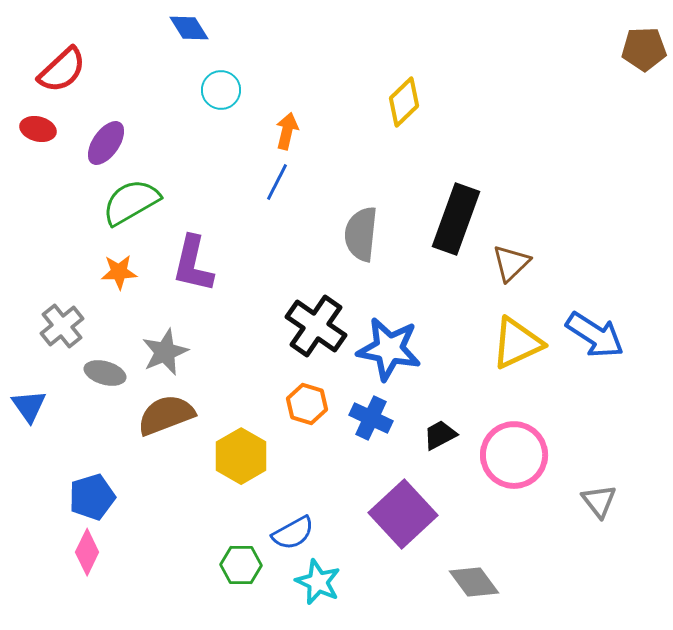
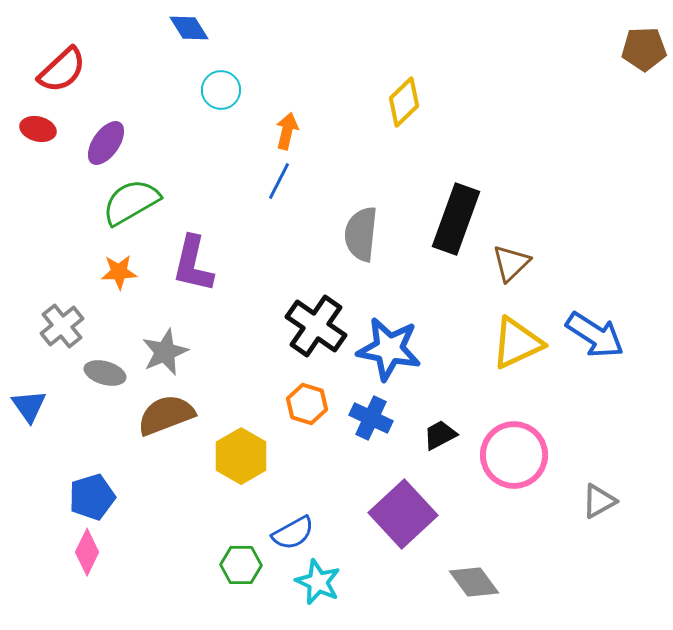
blue line: moved 2 px right, 1 px up
gray triangle: rotated 39 degrees clockwise
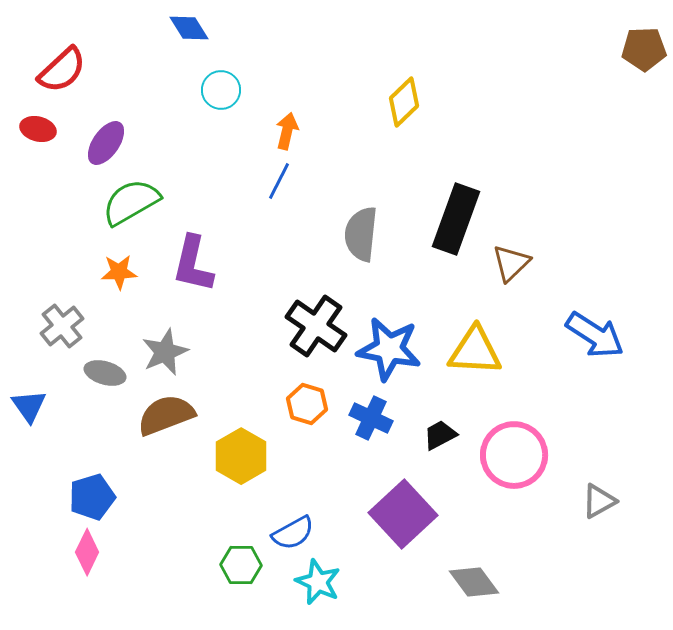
yellow triangle: moved 42 px left, 8 px down; rotated 28 degrees clockwise
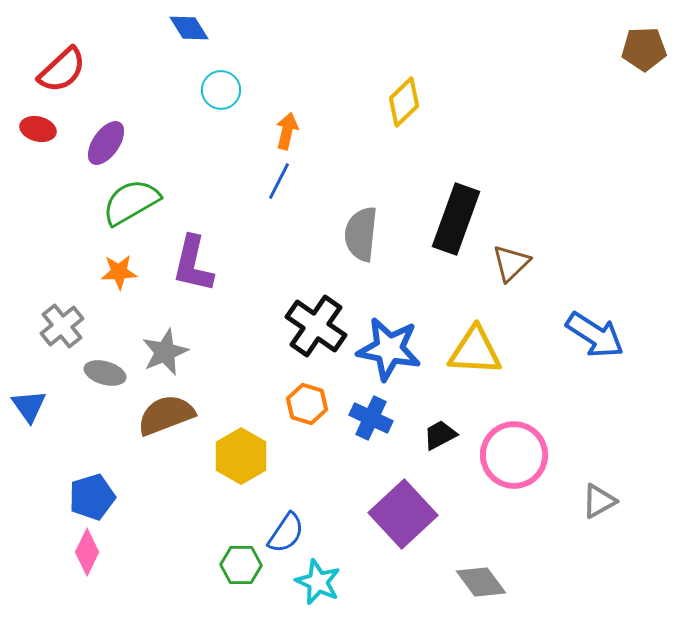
blue semicircle: moved 7 px left; rotated 27 degrees counterclockwise
gray diamond: moved 7 px right
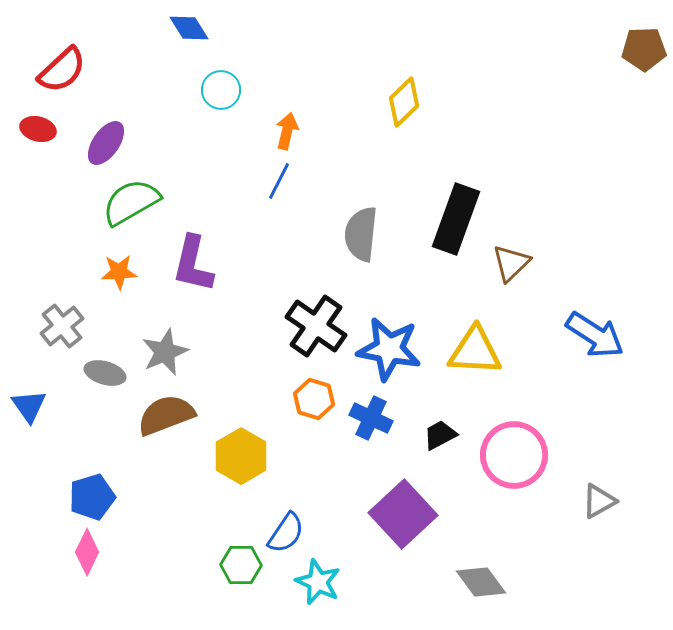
orange hexagon: moved 7 px right, 5 px up
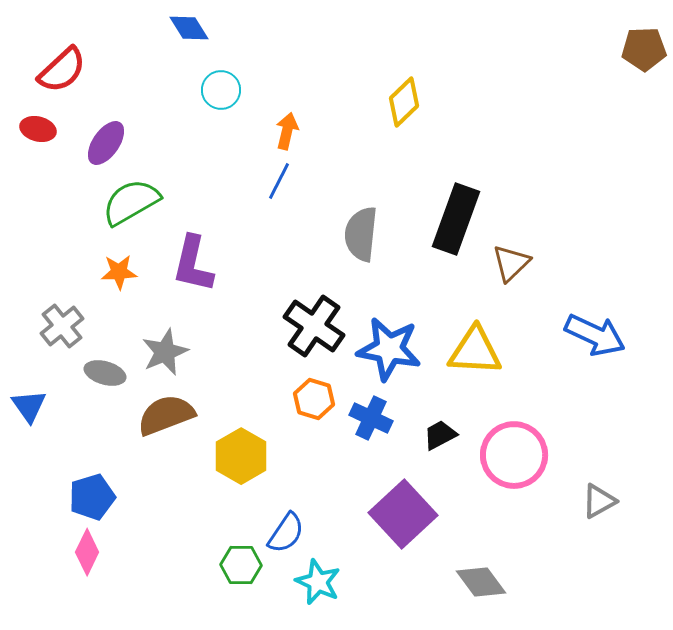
black cross: moved 2 px left
blue arrow: rotated 8 degrees counterclockwise
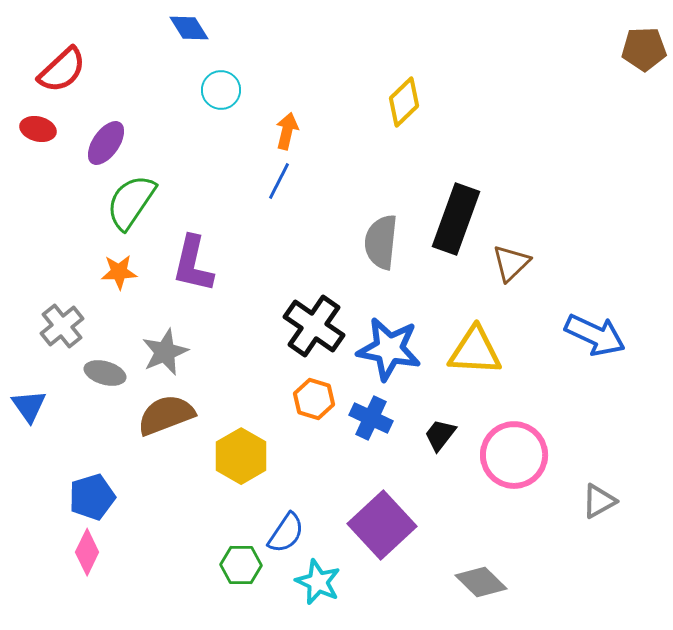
green semicircle: rotated 26 degrees counterclockwise
gray semicircle: moved 20 px right, 8 px down
black trapezoid: rotated 24 degrees counterclockwise
purple square: moved 21 px left, 11 px down
gray diamond: rotated 9 degrees counterclockwise
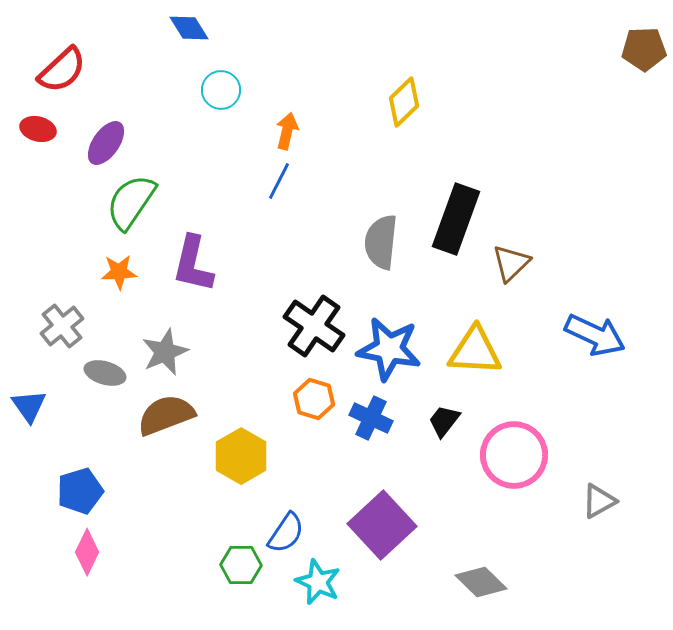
black trapezoid: moved 4 px right, 14 px up
blue pentagon: moved 12 px left, 6 px up
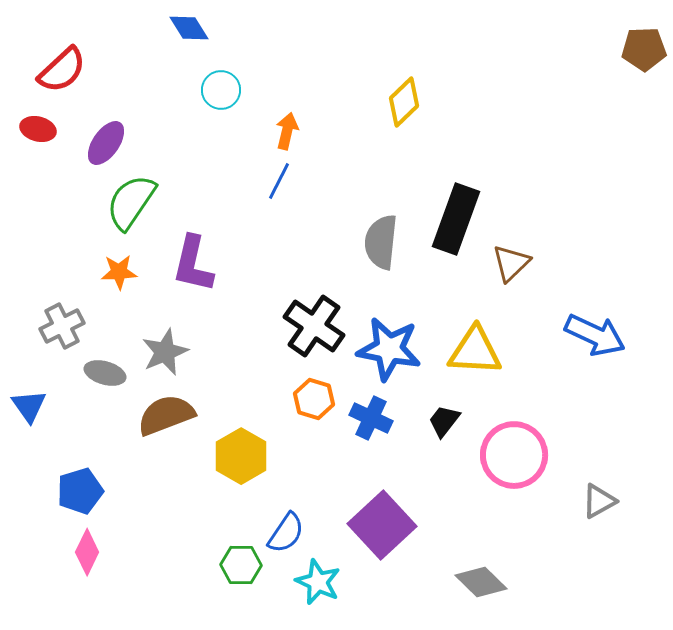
gray cross: rotated 12 degrees clockwise
